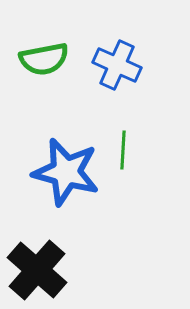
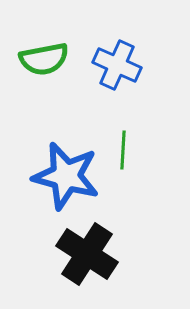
blue star: moved 4 px down
black cross: moved 50 px right, 16 px up; rotated 8 degrees counterclockwise
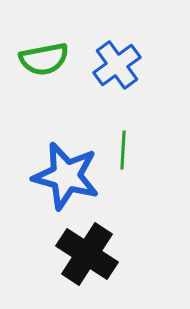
blue cross: rotated 30 degrees clockwise
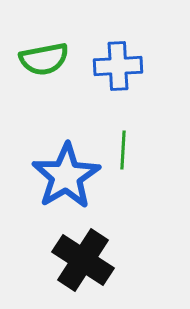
blue cross: moved 1 px right, 1 px down; rotated 33 degrees clockwise
blue star: rotated 26 degrees clockwise
black cross: moved 4 px left, 6 px down
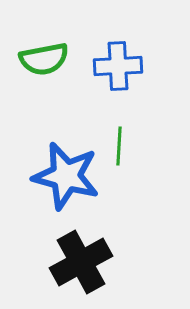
green line: moved 4 px left, 4 px up
blue star: rotated 26 degrees counterclockwise
black cross: moved 2 px left, 2 px down; rotated 28 degrees clockwise
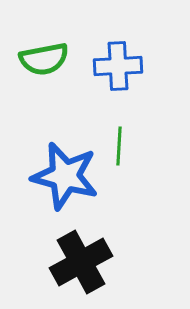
blue star: moved 1 px left
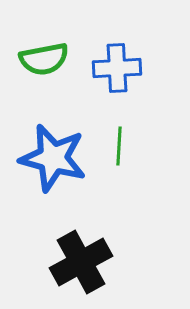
blue cross: moved 1 px left, 2 px down
blue star: moved 12 px left, 18 px up
